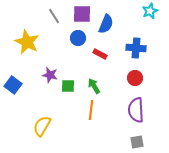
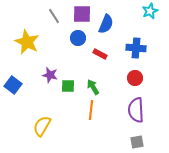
green arrow: moved 1 px left, 1 px down
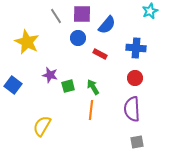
gray line: moved 2 px right
blue semicircle: moved 1 px right, 1 px down; rotated 18 degrees clockwise
green square: rotated 16 degrees counterclockwise
purple semicircle: moved 4 px left, 1 px up
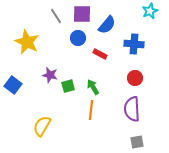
blue cross: moved 2 px left, 4 px up
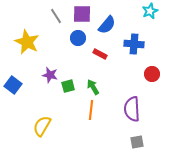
red circle: moved 17 px right, 4 px up
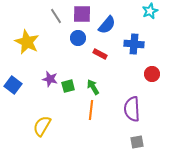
purple star: moved 4 px down
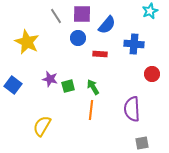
red rectangle: rotated 24 degrees counterclockwise
gray square: moved 5 px right, 1 px down
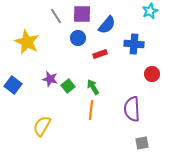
red rectangle: rotated 24 degrees counterclockwise
green square: rotated 24 degrees counterclockwise
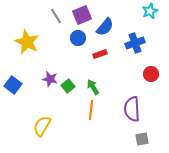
purple square: moved 1 px down; rotated 24 degrees counterclockwise
blue semicircle: moved 2 px left, 2 px down
blue cross: moved 1 px right, 1 px up; rotated 24 degrees counterclockwise
red circle: moved 1 px left
gray square: moved 4 px up
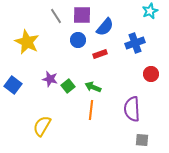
purple square: rotated 24 degrees clockwise
blue circle: moved 2 px down
green arrow: rotated 35 degrees counterclockwise
gray square: moved 1 px down; rotated 16 degrees clockwise
